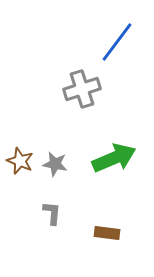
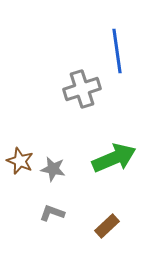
blue line: moved 9 px down; rotated 45 degrees counterclockwise
gray star: moved 2 px left, 5 px down
gray L-shape: rotated 75 degrees counterclockwise
brown rectangle: moved 7 px up; rotated 50 degrees counterclockwise
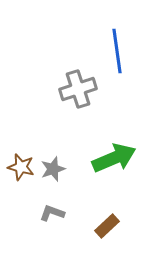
gray cross: moved 4 px left
brown star: moved 1 px right, 6 px down; rotated 8 degrees counterclockwise
gray star: rotated 30 degrees counterclockwise
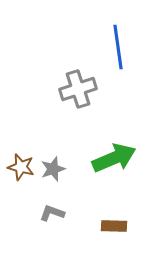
blue line: moved 1 px right, 4 px up
brown rectangle: moved 7 px right; rotated 45 degrees clockwise
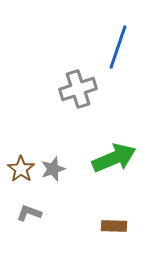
blue line: rotated 27 degrees clockwise
brown star: moved 2 px down; rotated 20 degrees clockwise
gray L-shape: moved 23 px left
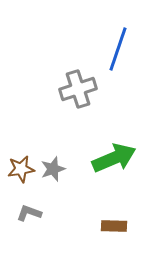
blue line: moved 2 px down
brown star: rotated 28 degrees clockwise
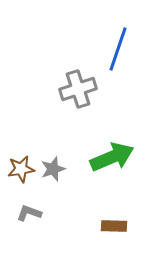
green arrow: moved 2 px left, 1 px up
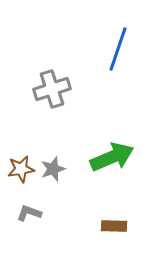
gray cross: moved 26 px left
